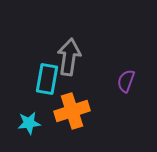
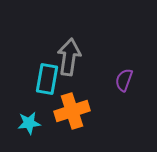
purple semicircle: moved 2 px left, 1 px up
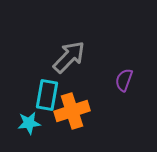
gray arrow: rotated 36 degrees clockwise
cyan rectangle: moved 16 px down
